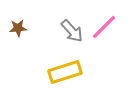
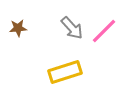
pink line: moved 4 px down
gray arrow: moved 3 px up
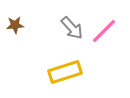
brown star: moved 3 px left, 3 px up
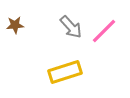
gray arrow: moved 1 px left, 1 px up
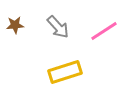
gray arrow: moved 13 px left
pink line: rotated 12 degrees clockwise
